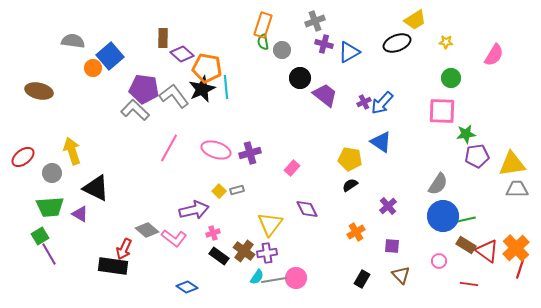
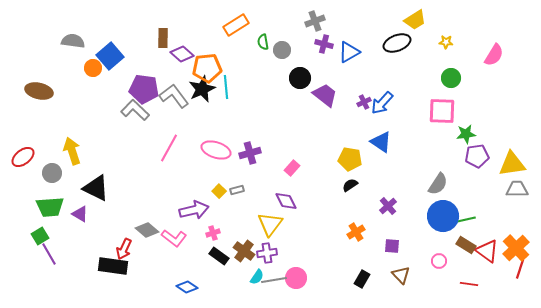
orange rectangle at (263, 25): moved 27 px left; rotated 40 degrees clockwise
orange pentagon at (207, 68): rotated 16 degrees counterclockwise
purple diamond at (307, 209): moved 21 px left, 8 px up
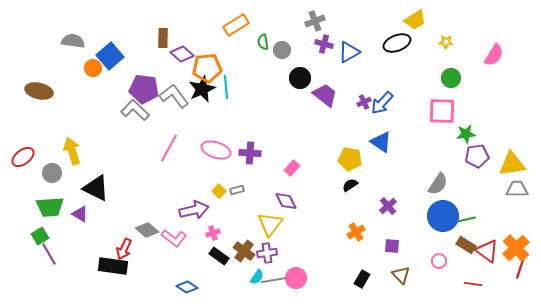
purple cross at (250, 153): rotated 20 degrees clockwise
red line at (469, 284): moved 4 px right
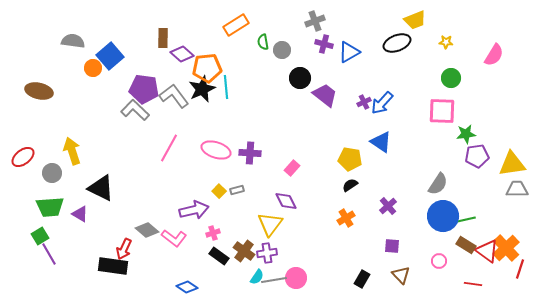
yellow trapezoid at (415, 20): rotated 10 degrees clockwise
black triangle at (96, 188): moved 5 px right
orange cross at (356, 232): moved 10 px left, 14 px up
orange cross at (516, 248): moved 10 px left
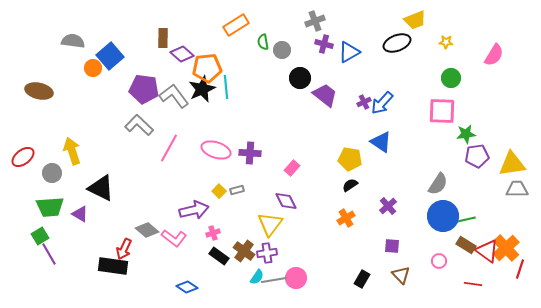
gray L-shape at (135, 110): moved 4 px right, 15 px down
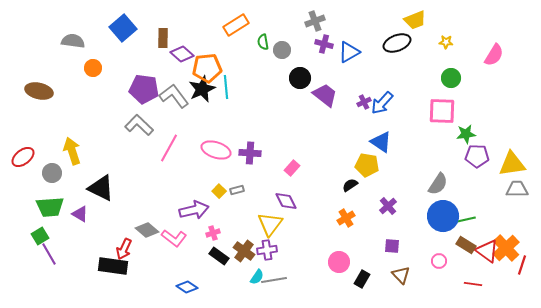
blue square at (110, 56): moved 13 px right, 28 px up
purple pentagon at (477, 156): rotated 10 degrees clockwise
yellow pentagon at (350, 159): moved 17 px right, 6 px down
purple cross at (267, 253): moved 3 px up
red line at (520, 269): moved 2 px right, 4 px up
pink circle at (296, 278): moved 43 px right, 16 px up
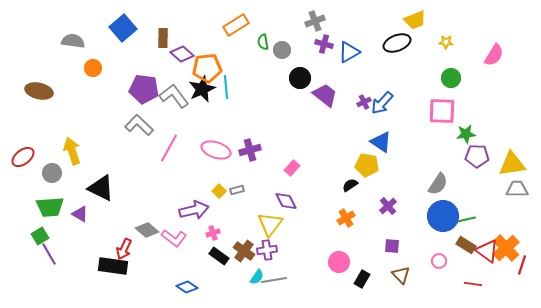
purple cross at (250, 153): moved 3 px up; rotated 20 degrees counterclockwise
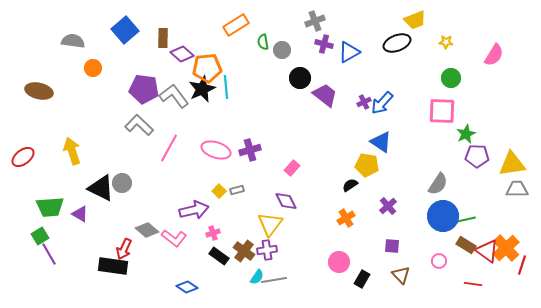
blue square at (123, 28): moved 2 px right, 2 px down
green star at (466, 134): rotated 18 degrees counterclockwise
gray circle at (52, 173): moved 70 px right, 10 px down
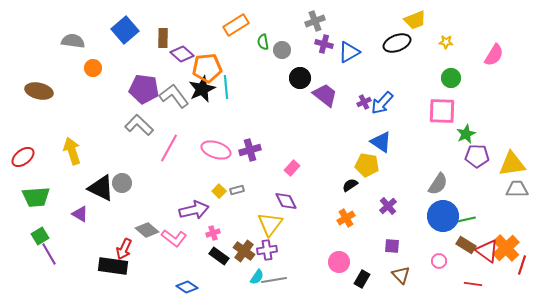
green trapezoid at (50, 207): moved 14 px left, 10 px up
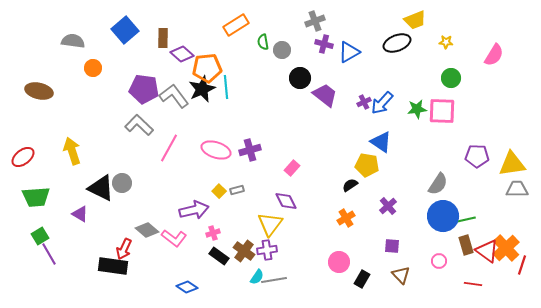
green star at (466, 134): moved 49 px left, 25 px up; rotated 18 degrees clockwise
brown rectangle at (466, 245): rotated 42 degrees clockwise
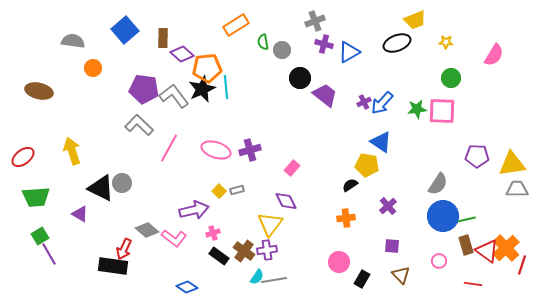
orange cross at (346, 218): rotated 24 degrees clockwise
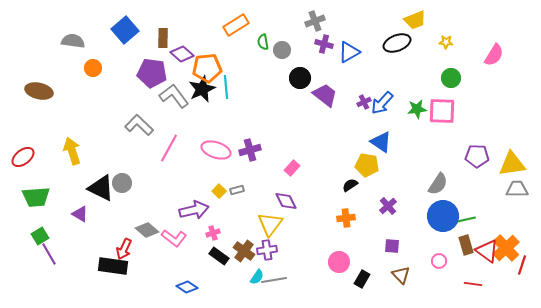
purple pentagon at (144, 89): moved 8 px right, 16 px up
